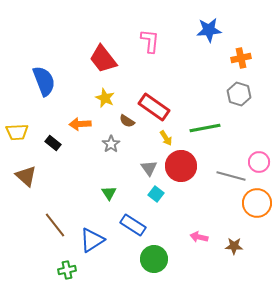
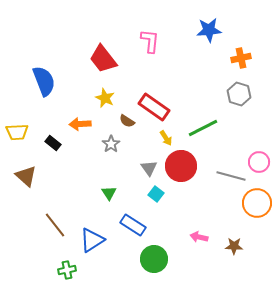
green line: moved 2 px left; rotated 16 degrees counterclockwise
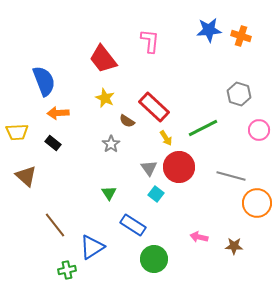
orange cross: moved 22 px up; rotated 30 degrees clockwise
red rectangle: rotated 8 degrees clockwise
orange arrow: moved 22 px left, 11 px up
pink circle: moved 32 px up
red circle: moved 2 px left, 1 px down
blue triangle: moved 7 px down
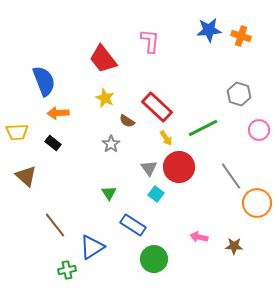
red rectangle: moved 3 px right
gray line: rotated 40 degrees clockwise
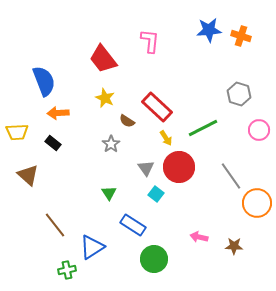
gray triangle: moved 3 px left
brown triangle: moved 2 px right, 1 px up
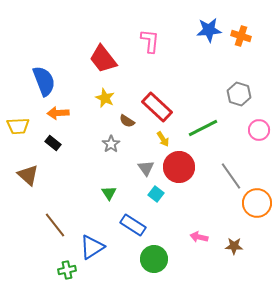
yellow trapezoid: moved 1 px right, 6 px up
yellow arrow: moved 3 px left, 1 px down
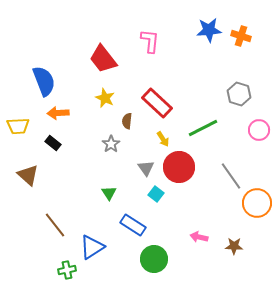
red rectangle: moved 4 px up
brown semicircle: rotated 63 degrees clockwise
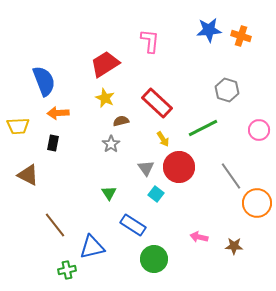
red trapezoid: moved 2 px right, 5 px down; rotated 96 degrees clockwise
gray hexagon: moved 12 px left, 4 px up
brown semicircle: moved 6 px left; rotated 70 degrees clockwise
black rectangle: rotated 63 degrees clockwise
brown triangle: rotated 15 degrees counterclockwise
blue triangle: rotated 20 degrees clockwise
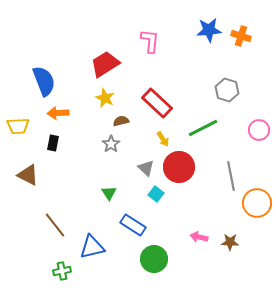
gray triangle: rotated 12 degrees counterclockwise
gray line: rotated 24 degrees clockwise
brown star: moved 4 px left, 4 px up
green cross: moved 5 px left, 1 px down
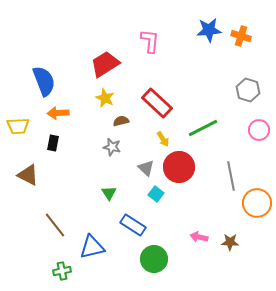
gray hexagon: moved 21 px right
gray star: moved 1 px right, 3 px down; rotated 24 degrees counterclockwise
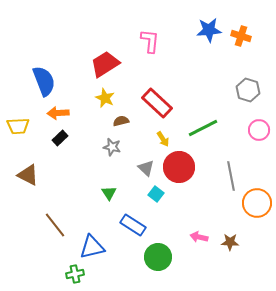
black rectangle: moved 7 px right, 5 px up; rotated 35 degrees clockwise
green circle: moved 4 px right, 2 px up
green cross: moved 13 px right, 3 px down
